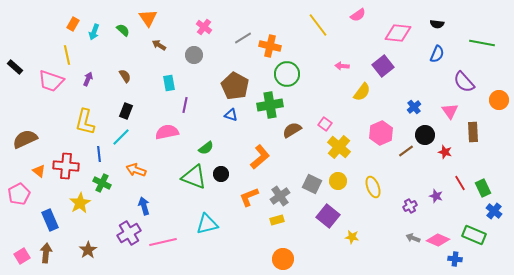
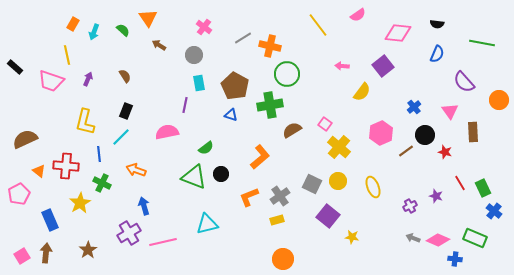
cyan rectangle at (169, 83): moved 30 px right
green rectangle at (474, 235): moved 1 px right, 3 px down
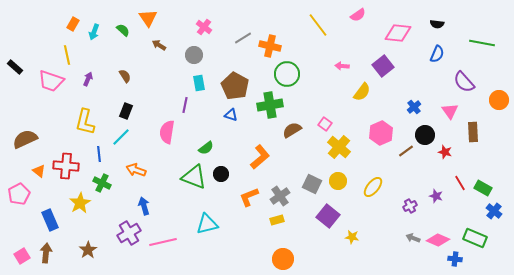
pink semicircle at (167, 132): rotated 70 degrees counterclockwise
yellow ellipse at (373, 187): rotated 60 degrees clockwise
green rectangle at (483, 188): rotated 36 degrees counterclockwise
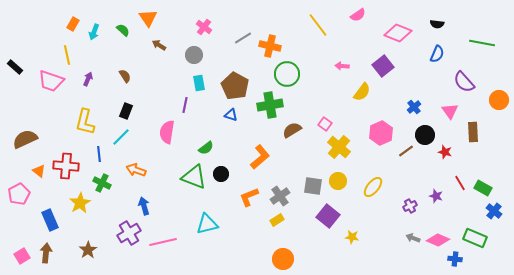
pink diamond at (398, 33): rotated 16 degrees clockwise
gray square at (312, 184): moved 1 px right, 2 px down; rotated 18 degrees counterclockwise
yellow rectangle at (277, 220): rotated 16 degrees counterclockwise
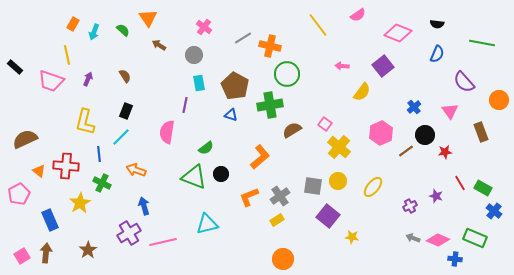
brown rectangle at (473, 132): moved 8 px right; rotated 18 degrees counterclockwise
red star at (445, 152): rotated 24 degrees counterclockwise
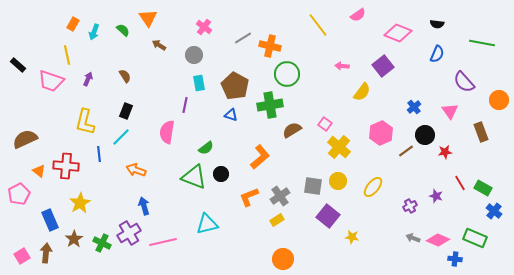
black rectangle at (15, 67): moved 3 px right, 2 px up
green cross at (102, 183): moved 60 px down
brown star at (88, 250): moved 14 px left, 11 px up
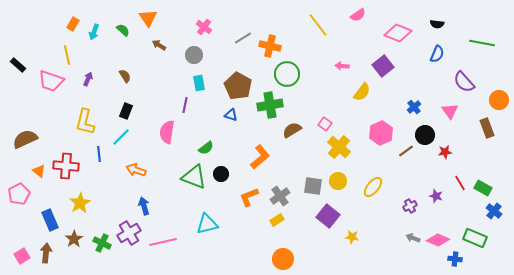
brown pentagon at (235, 86): moved 3 px right
brown rectangle at (481, 132): moved 6 px right, 4 px up
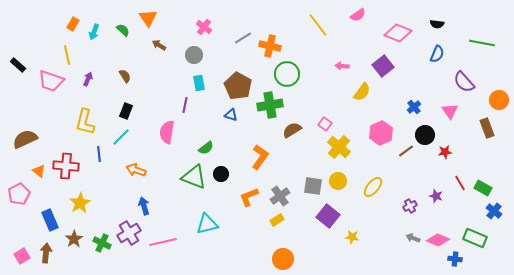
orange L-shape at (260, 157): rotated 15 degrees counterclockwise
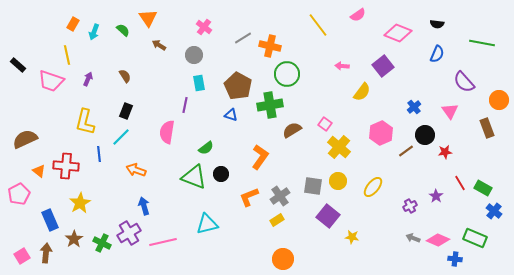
purple star at (436, 196): rotated 16 degrees clockwise
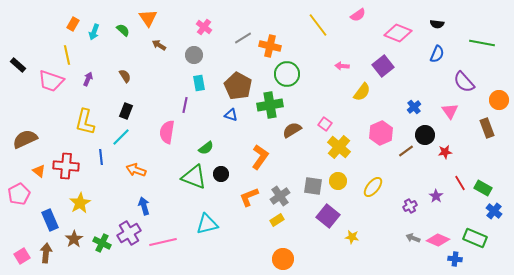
blue line at (99, 154): moved 2 px right, 3 px down
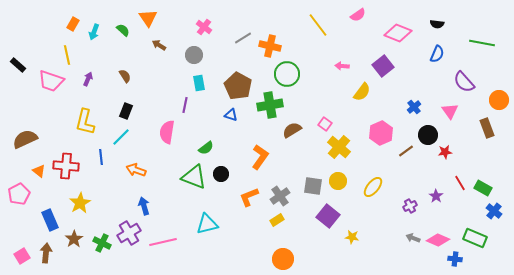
black circle at (425, 135): moved 3 px right
